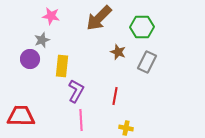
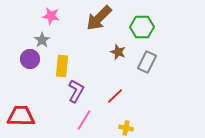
gray star: rotated 14 degrees counterclockwise
red line: rotated 36 degrees clockwise
pink line: moved 3 px right; rotated 35 degrees clockwise
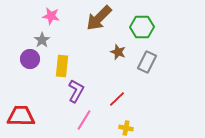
red line: moved 2 px right, 3 px down
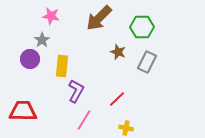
red trapezoid: moved 2 px right, 5 px up
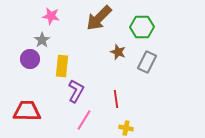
red line: moved 1 px left; rotated 54 degrees counterclockwise
red trapezoid: moved 4 px right
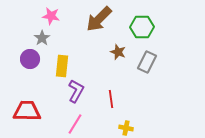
brown arrow: moved 1 px down
gray star: moved 2 px up
red line: moved 5 px left
pink line: moved 9 px left, 4 px down
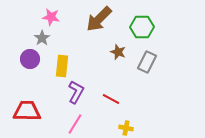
pink star: moved 1 px down
purple L-shape: moved 1 px down
red line: rotated 54 degrees counterclockwise
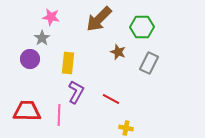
gray rectangle: moved 2 px right, 1 px down
yellow rectangle: moved 6 px right, 3 px up
pink line: moved 16 px left, 9 px up; rotated 30 degrees counterclockwise
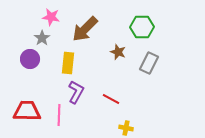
brown arrow: moved 14 px left, 10 px down
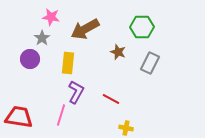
brown arrow: rotated 16 degrees clockwise
gray rectangle: moved 1 px right
red trapezoid: moved 8 px left, 6 px down; rotated 8 degrees clockwise
pink line: moved 2 px right; rotated 15 degrees clockwise
